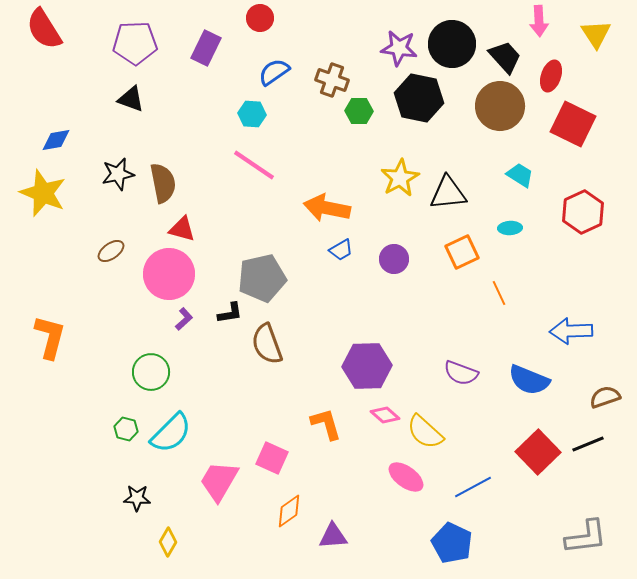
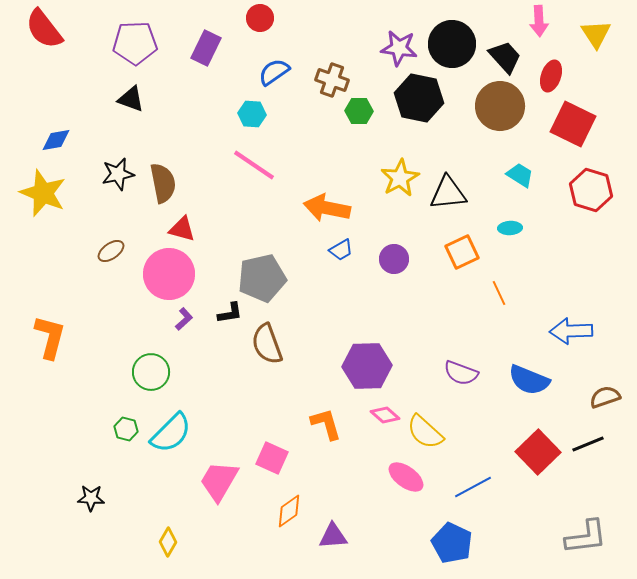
red semicircle at (44, 29): rotated 6 degrees counterclockwise
red hexagon at (583, 212): moved 8 px right, 22 px up; rotated 18 degrees counterclockwise
black star at (137, 498): moved 46 px left
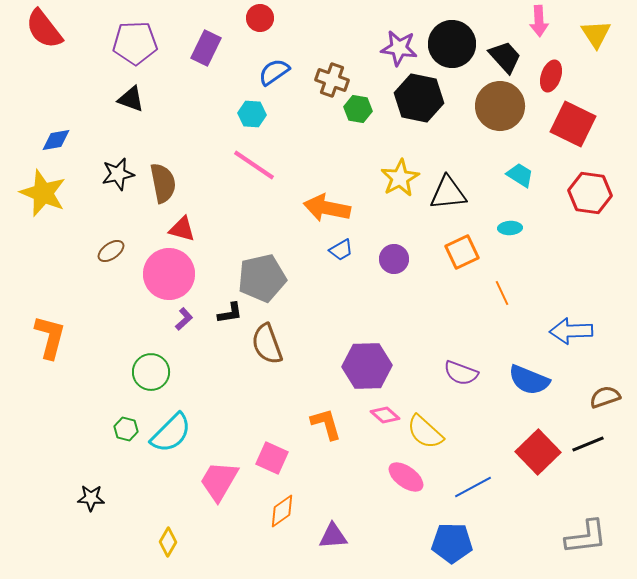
green hexagon at (359, 111): moved 1 px left, 2 px up; rotated 8 degrees clockwise
red hexagon at (591, 190): moved 1 px left, 3 px down; rotated 9 degrees counterclockwise
orange line at (499, 293): moved 3 px right
orange diamond at (289, 511): moved 7 px left
blue pentagon at (452, 543): rotated 24 degrees counterclockwise
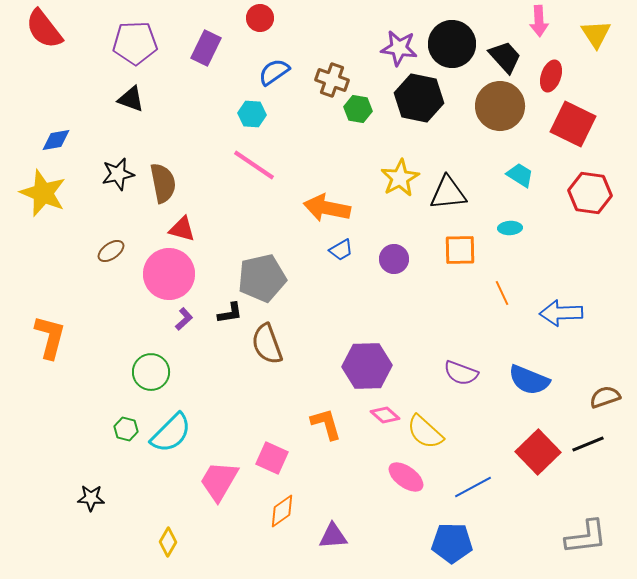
orange square at (462, 252): moved 2 px left, 2 px up; rotated 24 degrees clockwise
blue arrow at (571, 331): moved 10 px left, 18 px up
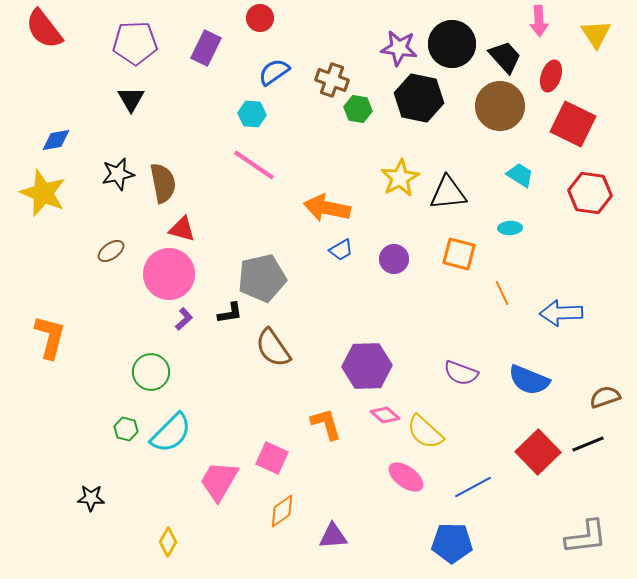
black triangle at (131, 99): rotated 40 degrees clockwise
orange square at (460, 250): moved 1 px left, 4 px down; rotated 16 degrees clockwise
brown semicircle at (267, 344): moved 6 px right, 4 px down; rotated 15 degrees counterclockwise
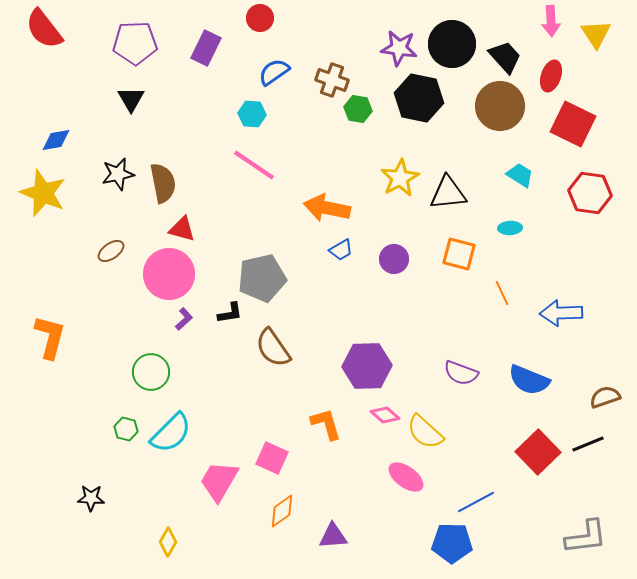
pink arrow at (539, 21): moved 12 px right
blue line at (473, 487): moved 3 px right, 15 px down
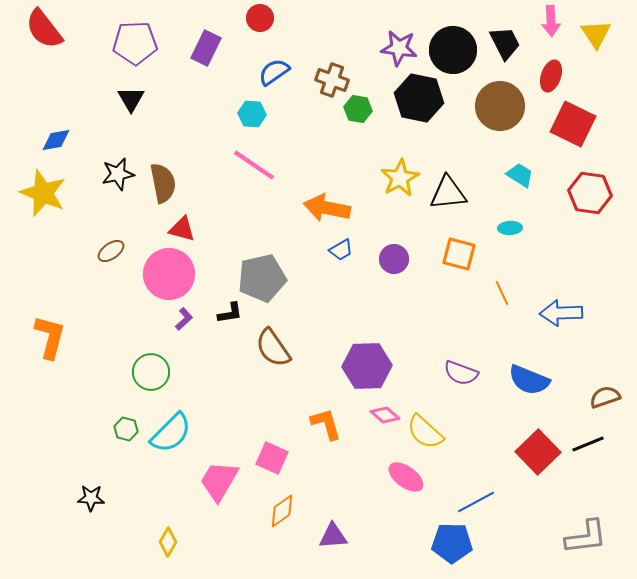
black circle at (452, 44): moved 1 px right, 6 px down
black trapezoid at (505, 57): moved 14 px up; rotated 15 degrees clockwise
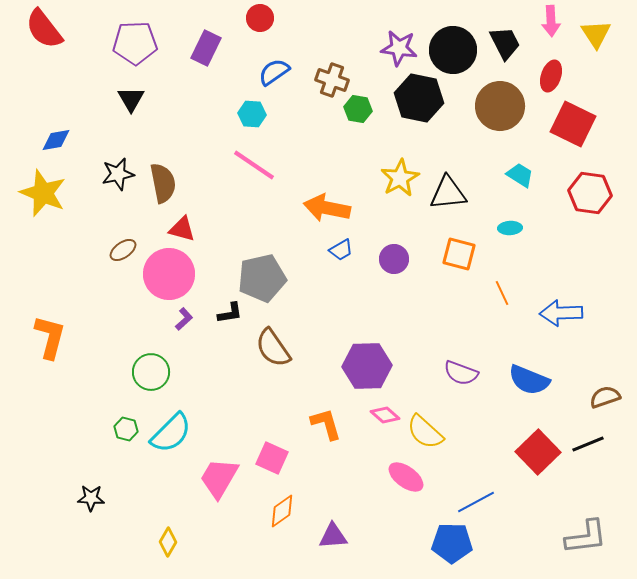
brown ellipse at (111, 251): moved 12 px right, 1 px up
pink trapezoid at (219, 481): moved 3 px up
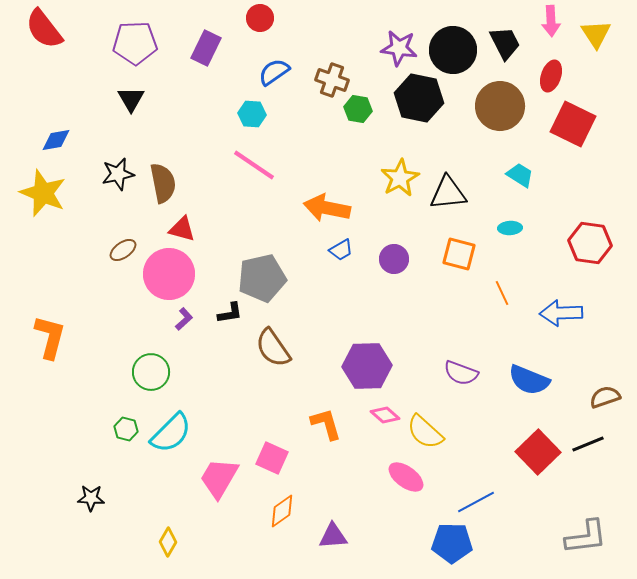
red hexagon at (590, 193): moved 50 px down
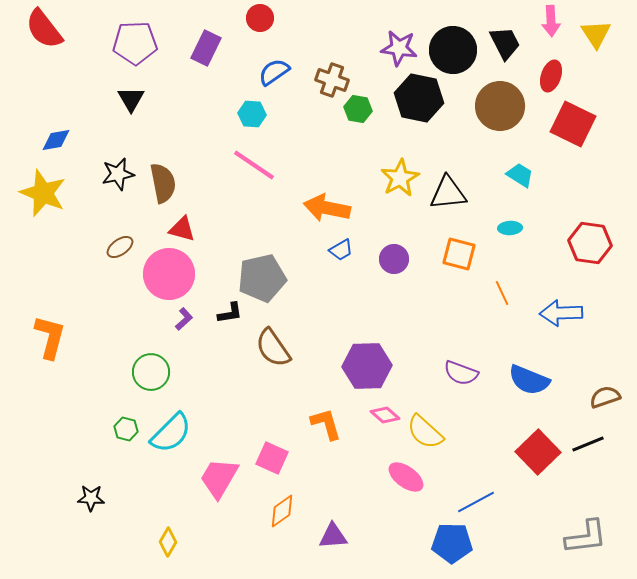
brown ellipse at (123, 250): moved 3 px left, 3 px up
